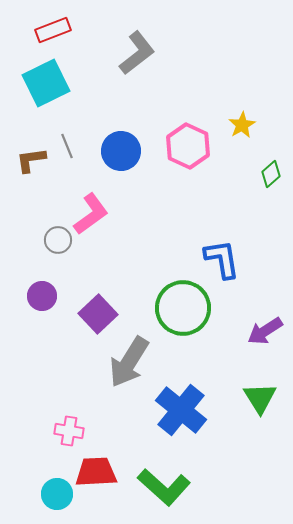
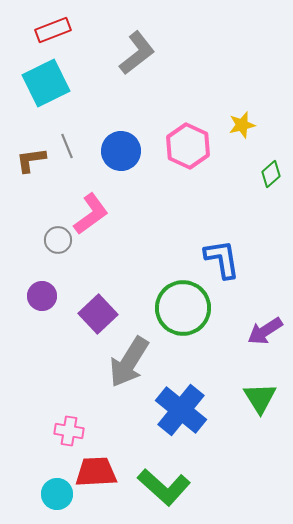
yellow star: rotated 16 degrees clockwise
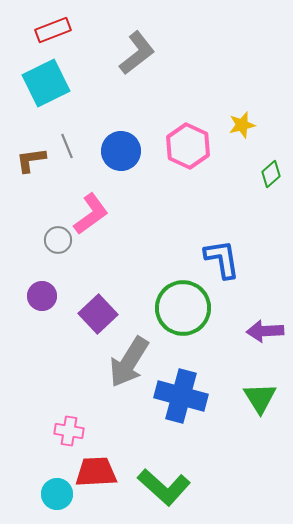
purple arrow: rotated 30 degrees clockwise
blue cross: moved 14 px up; rotated 24 degrees counterclockwise
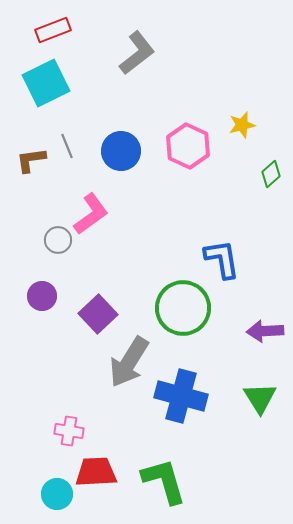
green L-shape: moved 6 px up; rotated 148 degrees counterclockwise
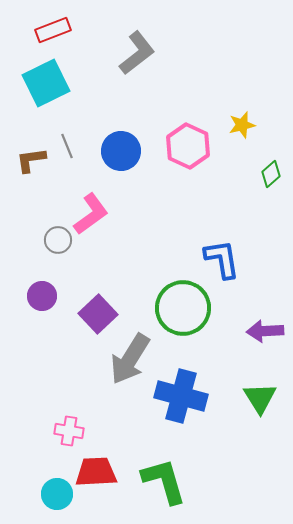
gray arrow: moved 1 px right, 3 px up
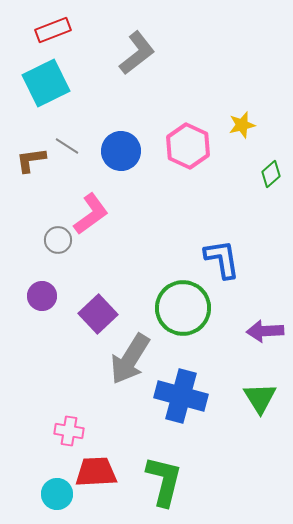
gray line: rotated 35 degrees counterclockwise
green L-shape: rotated 30 degrees clockwise
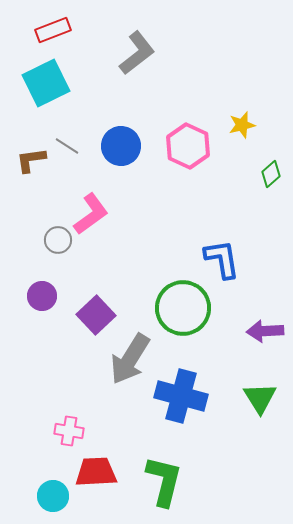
blue circle: moved 5 px up
purple square: moved 2 px left, 1 px down
cyan circle: moved 4 px left, 2 px down
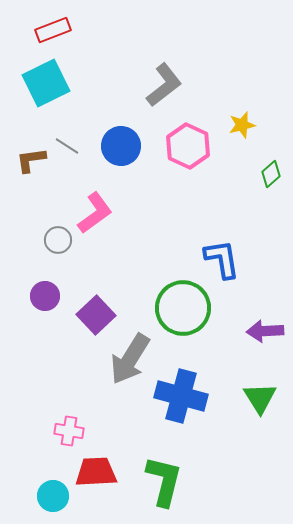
gray L-shape: moved 27 px right, 32 px down
pink L-shape: moved 4 px right, 1 px up
purple circle: moved 3 px right
